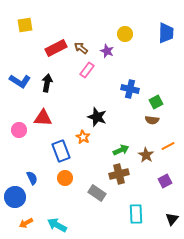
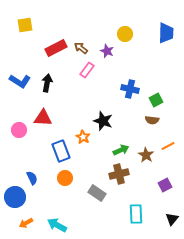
green square: moved 2 px up
black star: moved 6 px right, 4 px down
purple square: moved 4 px down
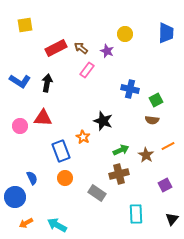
pink circle: moved 1 px right, 4 px up
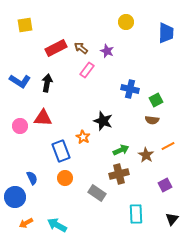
yellow circle: moved 1 px right, 12 px up
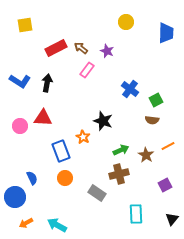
blue cross: rotated 24 degrees clockwise
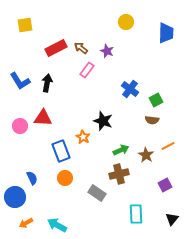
blue L-shape: rotated 25 degrees clockwise
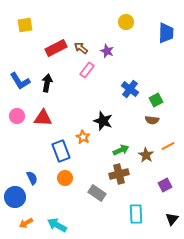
pink circle: moved 3 px left, 10 px up
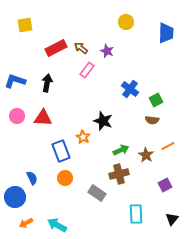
blue L-shape: moved 5 px left; rotated 140 degrees clockwise
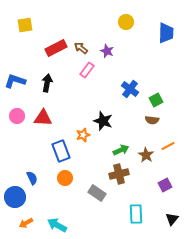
orange star: moved 2 px up; rotated 24 degrees clockwise
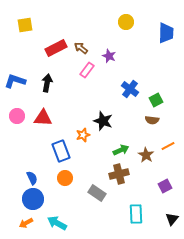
purple star: moved 2 px right, 5 px down
purple square: moved 1 px down
blue circle: moved 18 px right, 2 px down
cyan arrow: moved 2 px up
